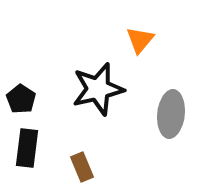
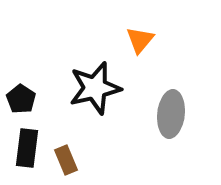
black star: moved 3 px left, 1 px up
brown rectangle: moved 16 px left, 7 px up
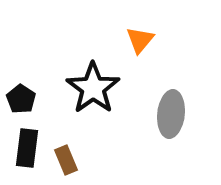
black star: moved 2 px left; rotated 22 degrees counterclockwise
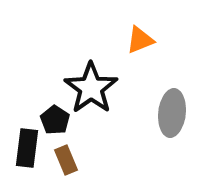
orange triangle: rotated 28 degrees clockwise
black star: moved 2 px left
black pentagon: moved 34 px right, 21 px down
gray ellipse: moved 1 px right, 1 px up
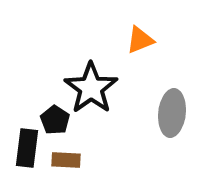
brown rectangle: rotated 64 degrees counterclockwise
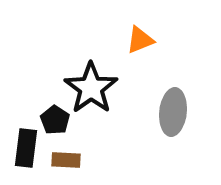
gray ellipse: moved 1 px right, 1 px up
black rectangle: moved 1 px left
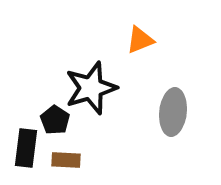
black star: rotated 18 degrees clockwise
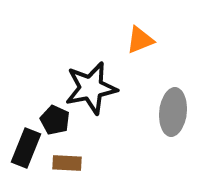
black star: rotated 6 degrees clockwise
black pentagon: rotated 8 degrees counterclockwise
black rectangle: rotated 15 degrees clockwise
brown rectangle: moved 1 px right, 3 px down
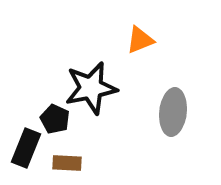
black pentagon: moved 1 px up
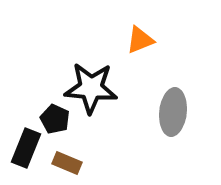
black star: rotated 16 degrees clockwise
brown rectangle: rotated 20 degrees clockwise
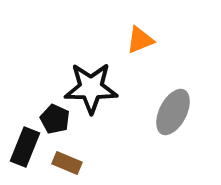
black star: rotated 4 degrees counterclockwise
gray ellipse: rotated 21 degrees clockwise
black rectangle: moved 1 px left, 1 px up
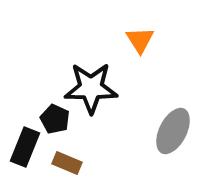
orange triangle: rotated 40 degrees counterclockwise
gray ellipse: moved 19 px down
